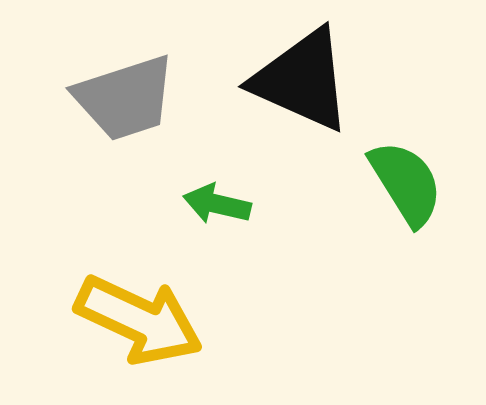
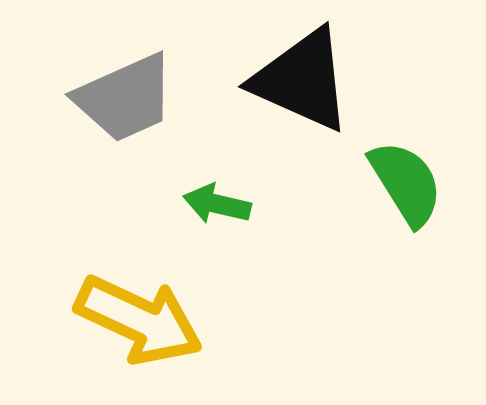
gray trapezoid: rotated 6 degrees counterclockwise
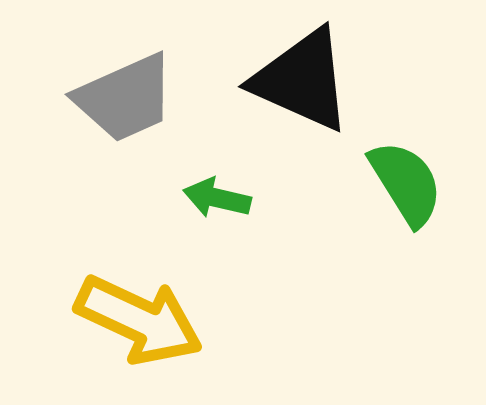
green arrow: moved 6 px up
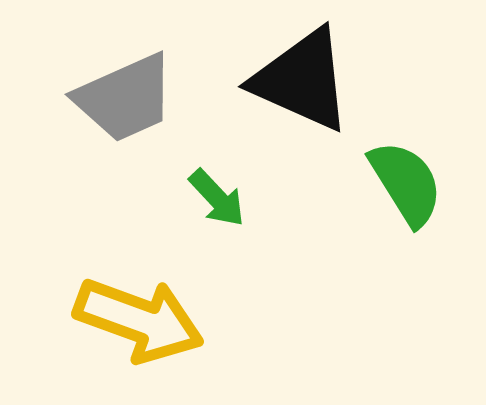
green arrow: rotated 146 degrees counterclockwise
yellow arrow: rotated 5 degrees counterclockwise
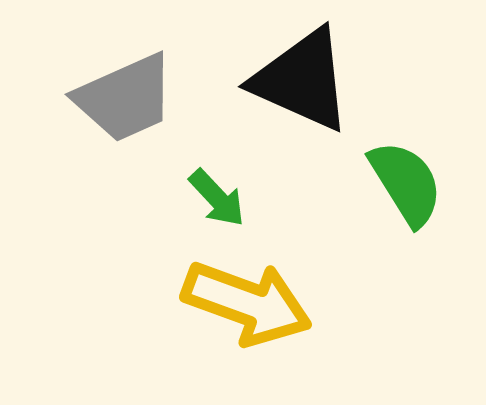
yellow arrow: moved 108 px right, 17 px up
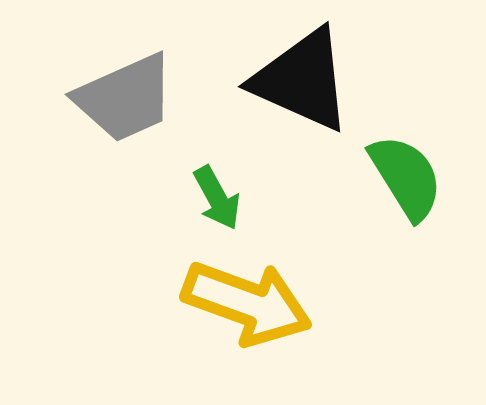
green semicircle: moved 6 px up
green arrow: rotated 14 degrees clockwise
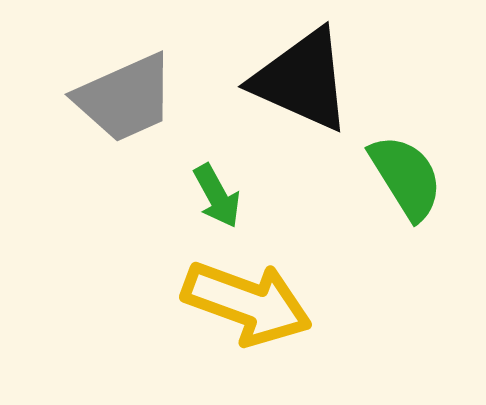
green arrow: moved 2 px up
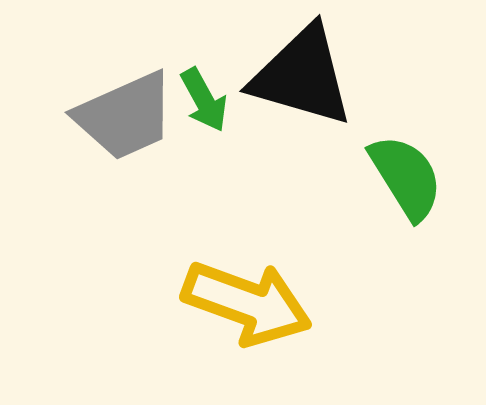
black triangle: moved 4 px up; rotated 8 degrees counterclockwise
gray trapezoid: moved 18 px down
green arrow: moved 13 px left, 96 px up
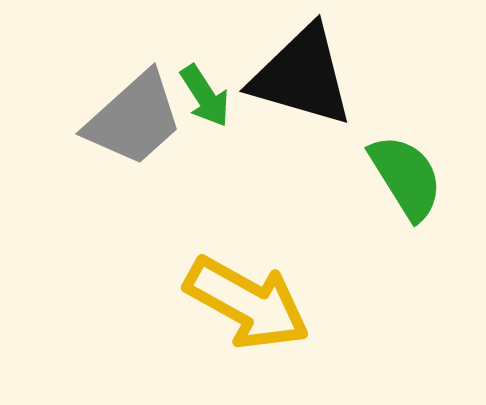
green arrow: moved 1 px right, 4 px up; rotated 4 degrees counterclockwise
gray trapezoid: moved 9 px right, 3 px down; rotated 18 degrees counterclockwise
yellow arrow: rotated 9 degrees clockwise
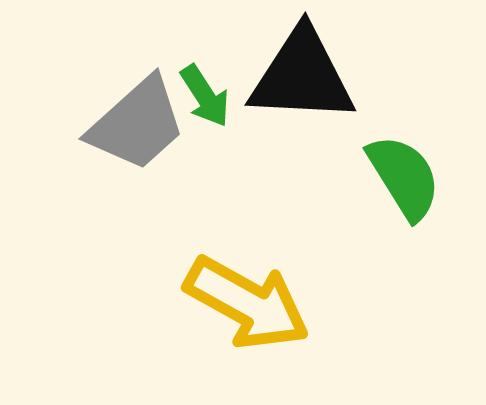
black triangle: rotated 13 degrees counterclockwise
gray trapezoid: moved 3 px right, 5 px down
green semicircle: moved 2 px left
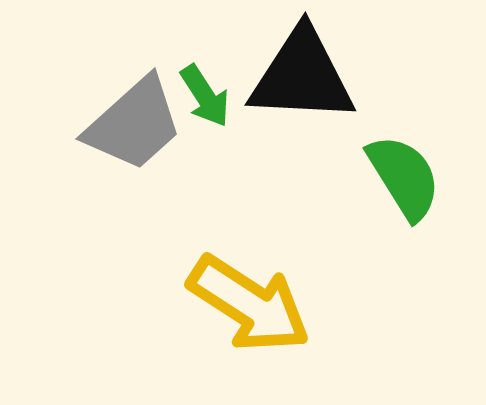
gray trapezoid: moved 3 px left
yellow arrow: moved 2 px right, 1 px down; rotated 4 degrees clockwise
